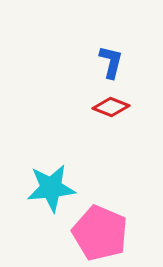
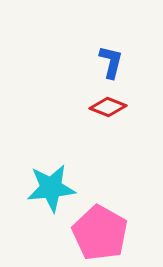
red diamond: moved 3 px left
pink pentagon: rotated 6 degrees clockwise
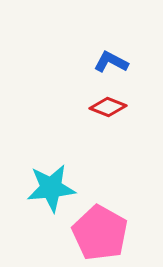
blue L-shape: rotated 76 degrees counterclockwise
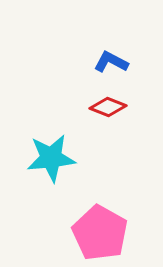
cyan star: moved 30 px up
